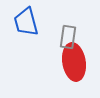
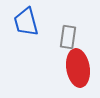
red ellipse: moved 4 px right, 6 px down
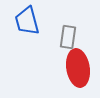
blue trapezoid: moved 1 px right, 1 px up
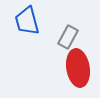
gray rectangle: rotated 20 degrees clockwise
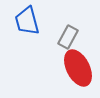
red ellipse: rotated 18 degrees counterclockwise
